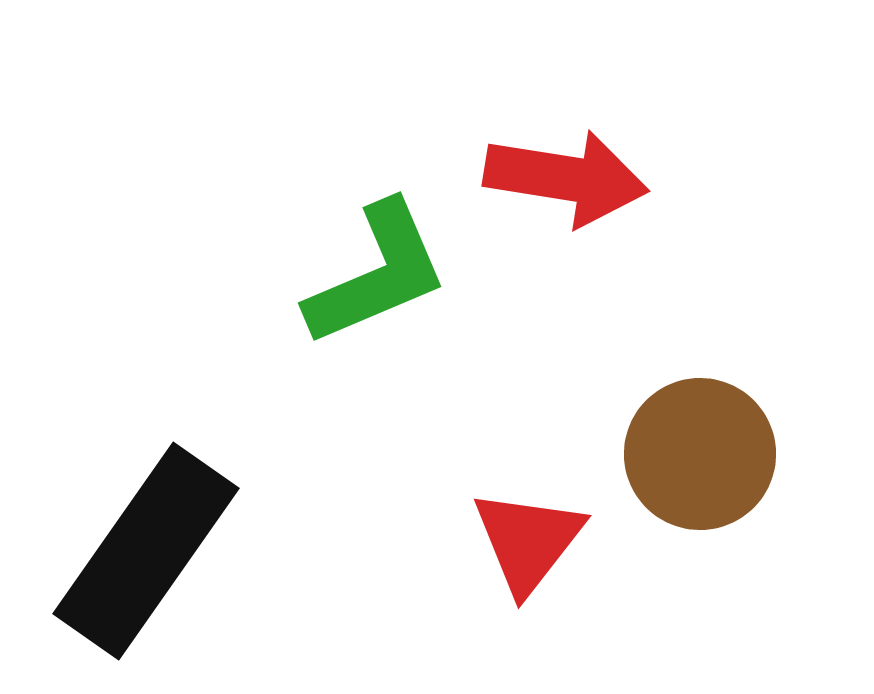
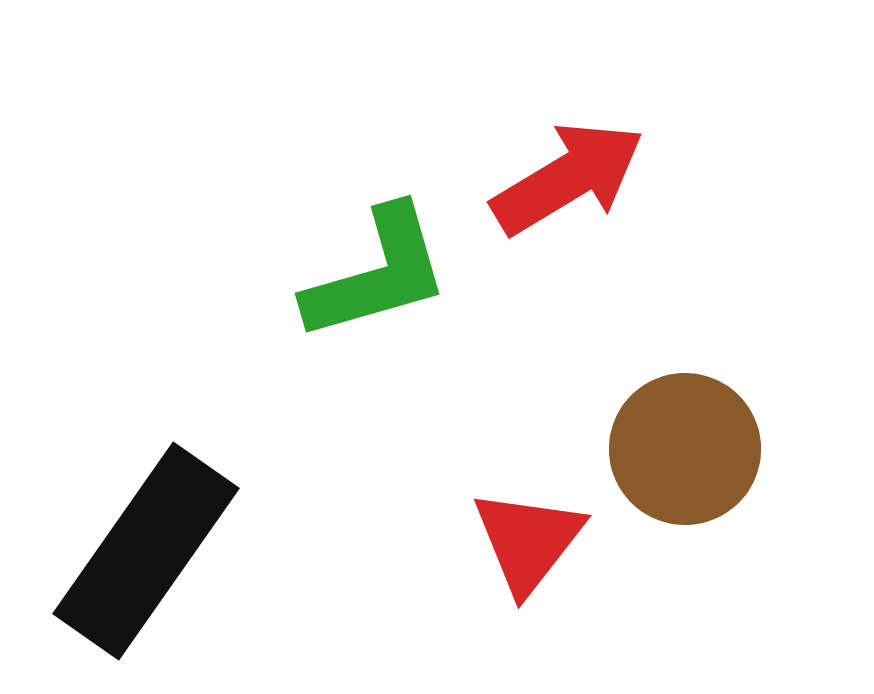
red arrow: moved 2 px right; rotated 40 degrees counterclockwise
green L-shape: rotated 7 degrees clockwise
brown circle: moved 15 px left, 5 px up
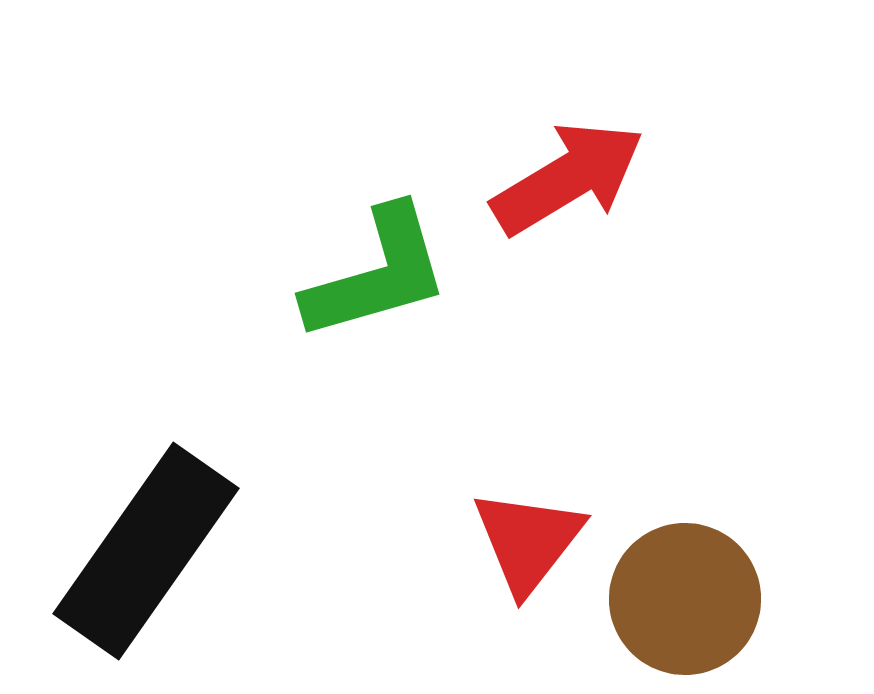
brown circle: moved 150 px down
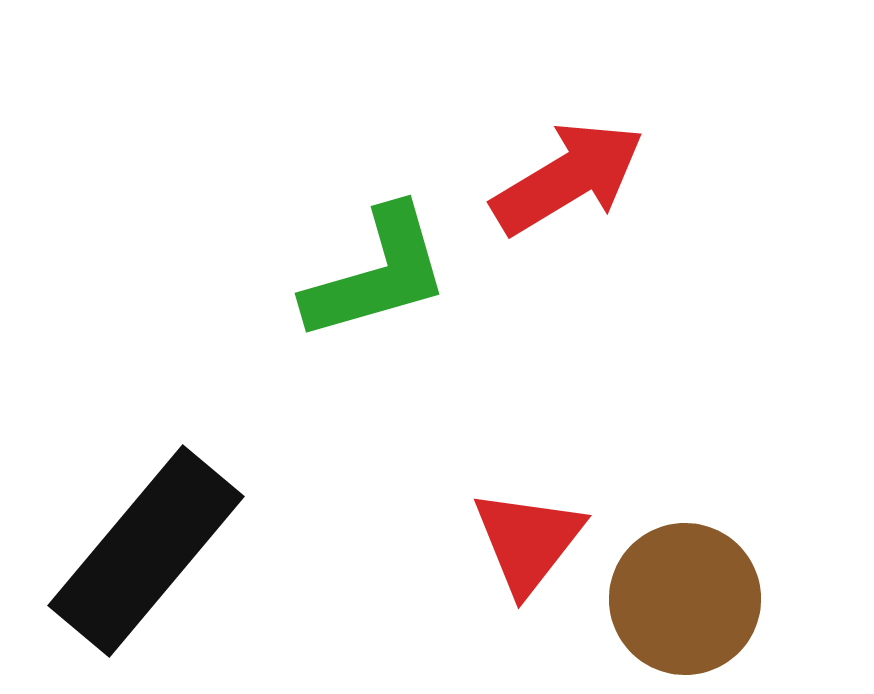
black rectangle: rotated 5 degrees clockwise
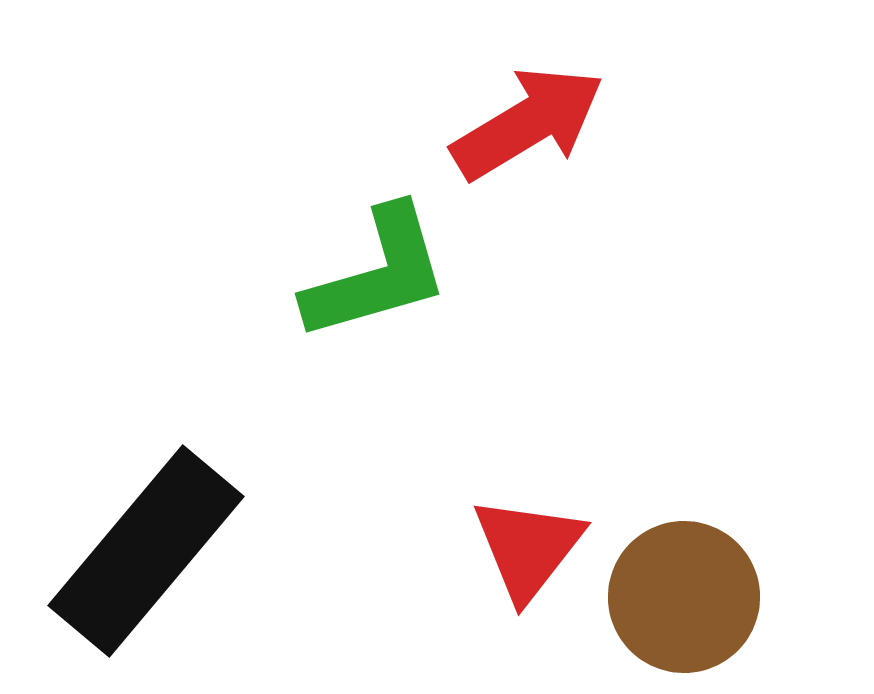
red arrow: moved 40 px left, 55 px up
red triangle: moved 7 px down
brown circle: moved 1 px left, 2 px up
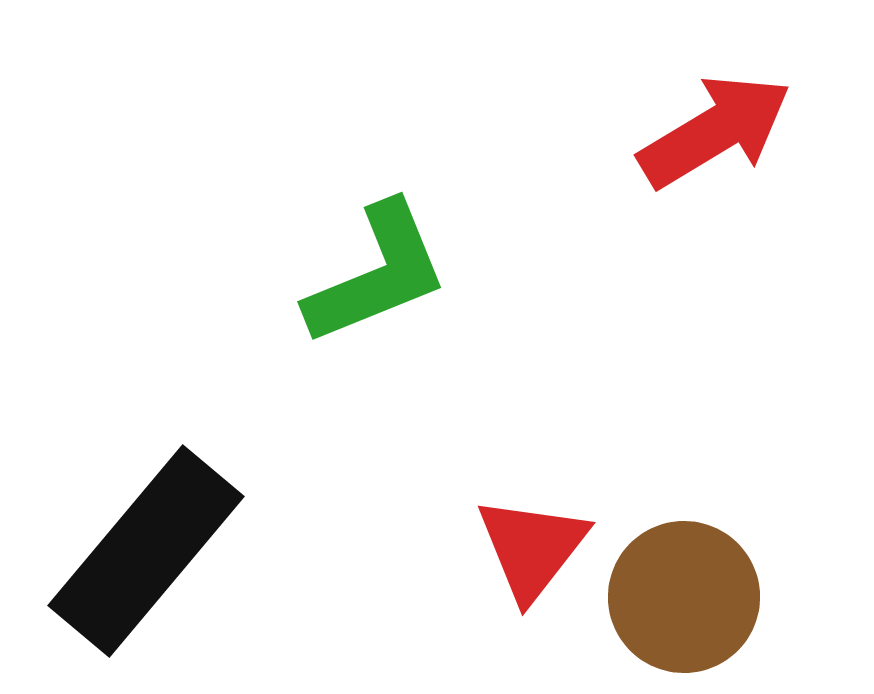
red arrow: moved 187 px right, 8 px down
green L-shape: rotated 6 degrees counterclockwise
red triangle: moved 4 px right
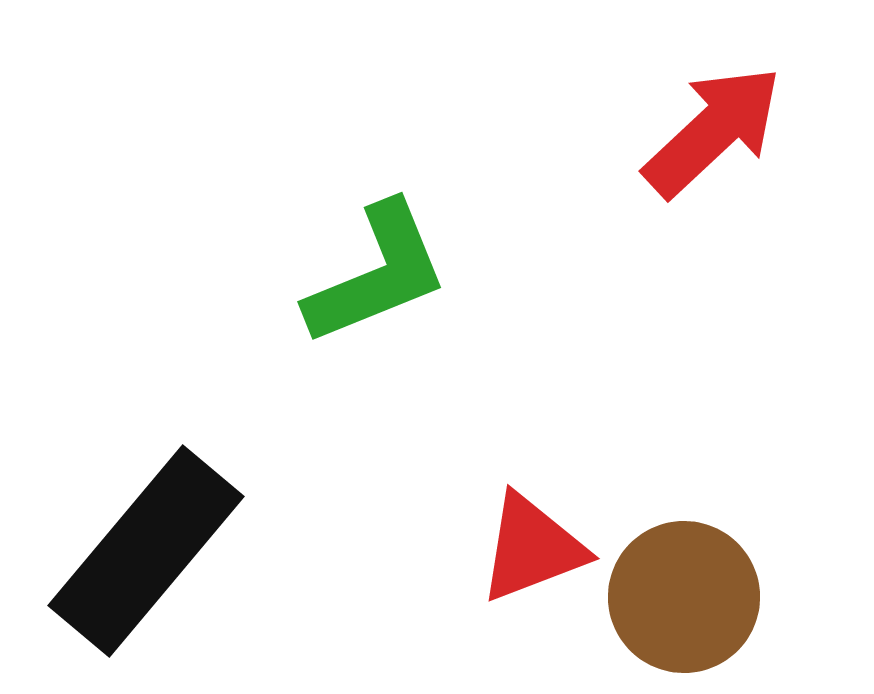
red arrow: moved 2 px left; rotated 12 degrees counterclockwise
red triangle: rotated 31 degrees clockwise
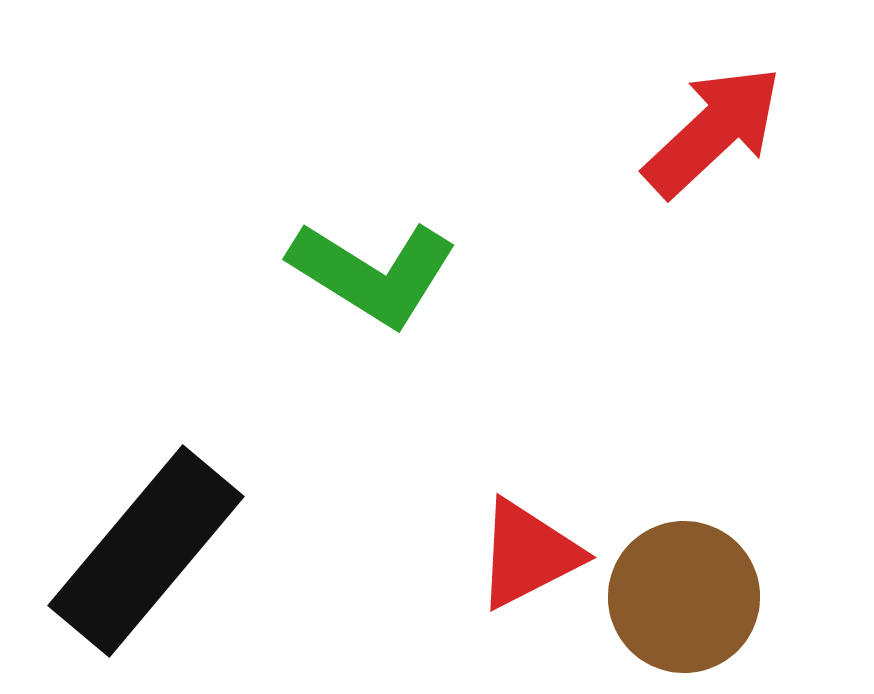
green L-shape: moved 4 px left, 1 px up; rotated 54 degrees clockwise
red triangle: moved 4 px left, 6 px down; rotated 6 degrees counterclockwise
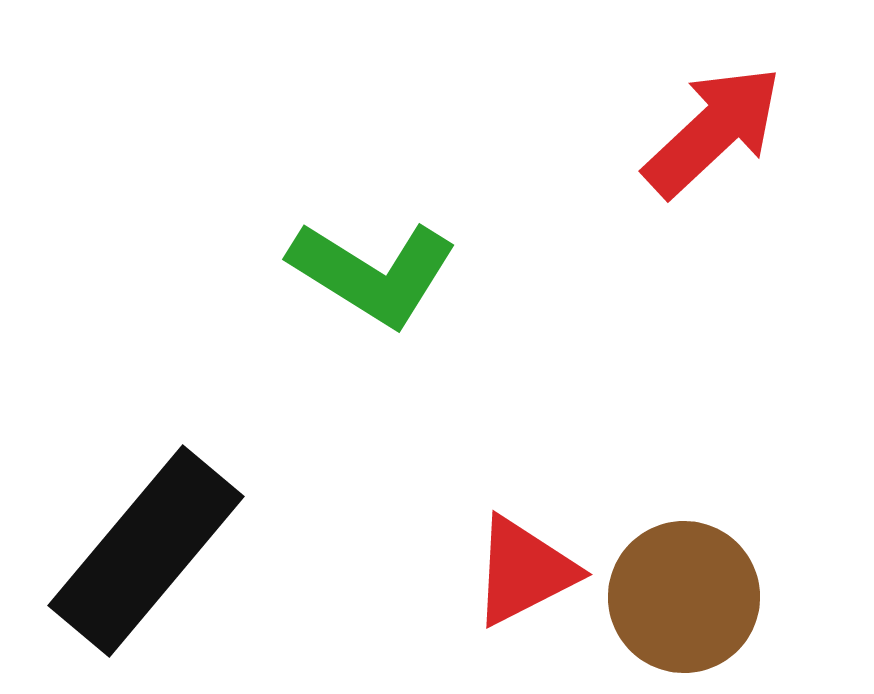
red triangle: moved 4 px left, 17 px down
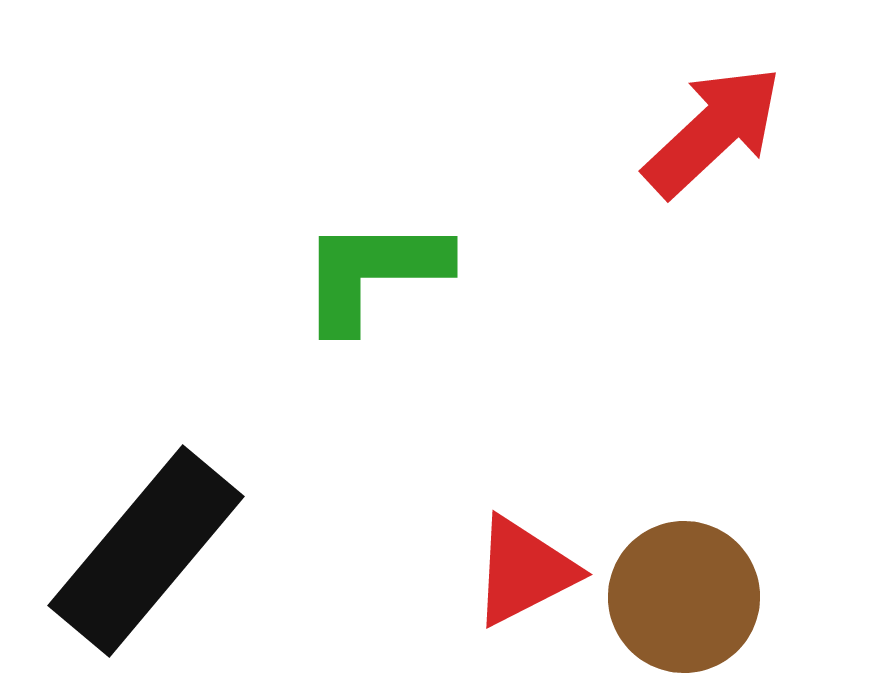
green L-shape: rotated 148 degrees clockwise
